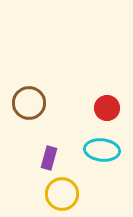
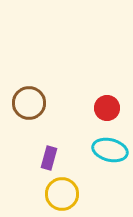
cyan ellipse: moved 8 px right; rotated 8 degrees clockwise
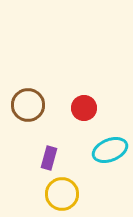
brown circle: moved 1 px left, 2 px down
red circle: moved 23 px left
cyan ellipse: rotated 36 degrees counterclockwise
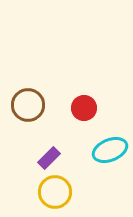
purple rectangle: rotated 30 degrees clockwise
yellow circle: moved 7 px left, 2 px up
